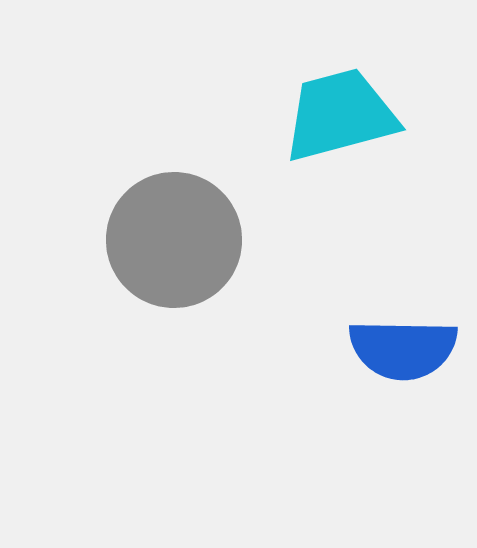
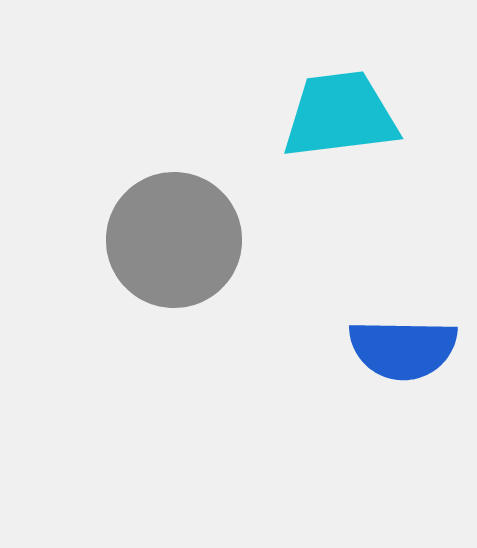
cyan trapezoid: rotated 8 degrees clockwise
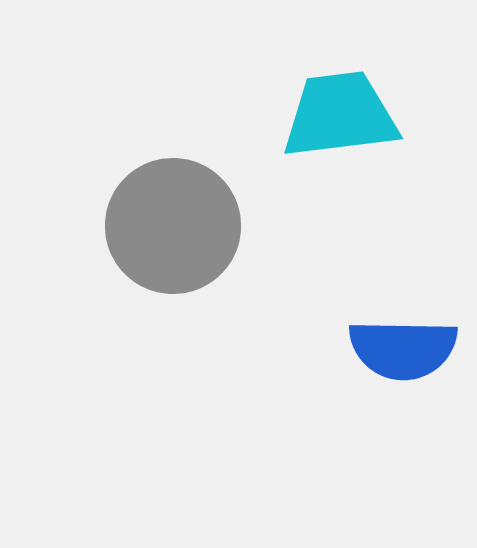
gray circle: moved 1 px left, 14 px up
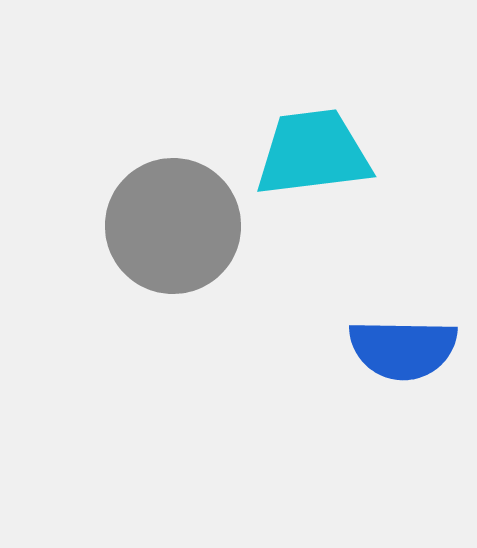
cyan trapezoid: moved 27 px left, 38 px down
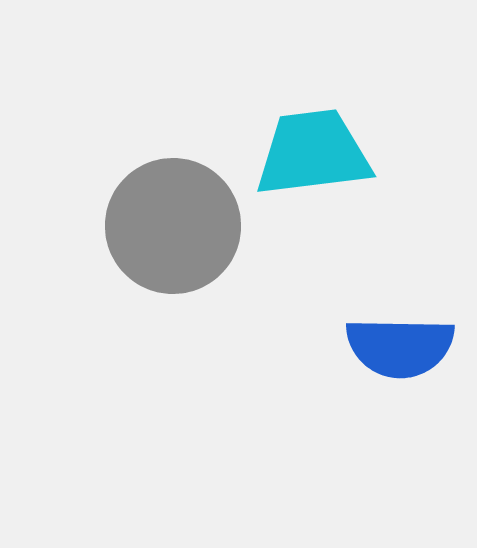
blue semicircle: moved 3 px left, 2 px up
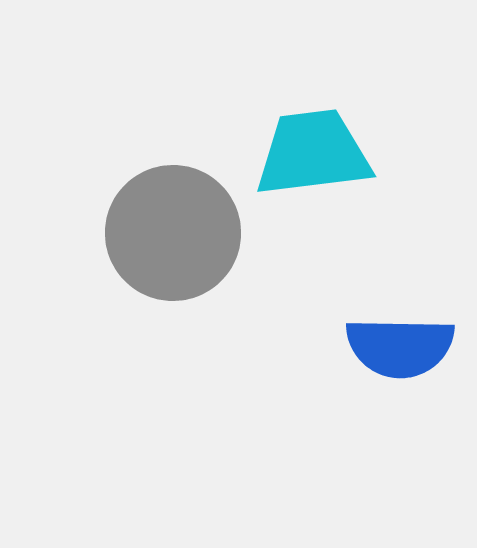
gray circle: moved 7 px down
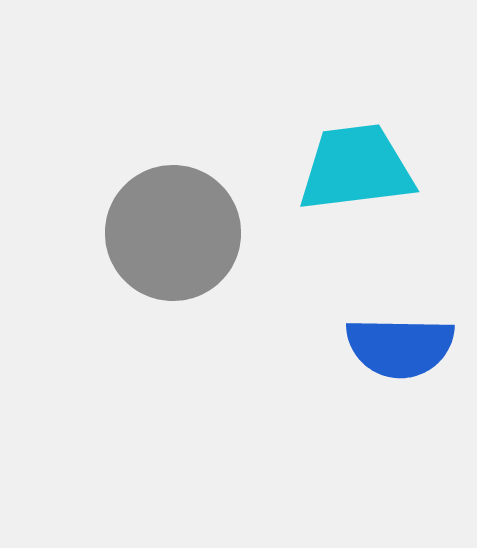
cyan trapezoid: moved 43 px right, 15 px down
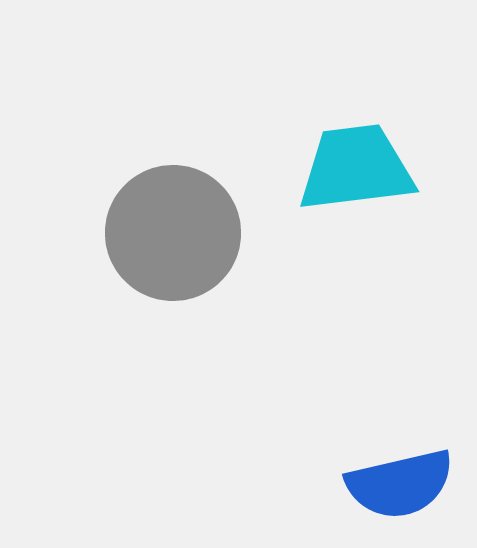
blue semicircle: moved 137 px down; rotated 14 degrees counterclockwise
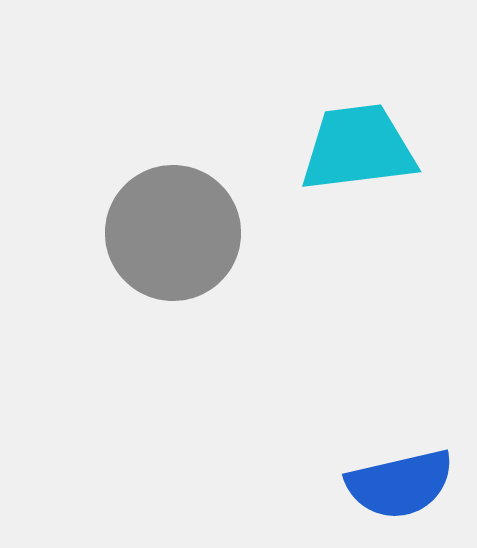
cyan trapezoid: moved 2 px right, 20 px up
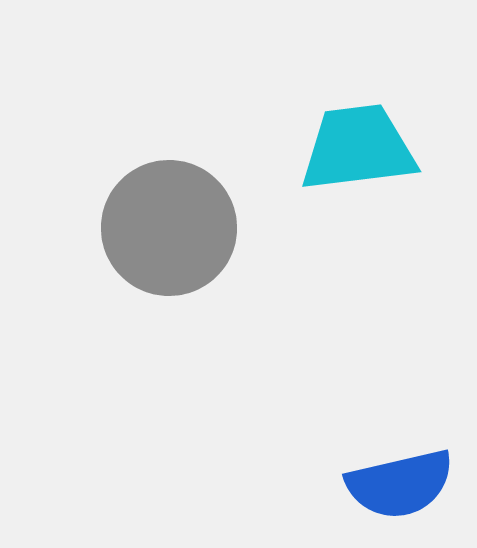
gray circle: moved 4 px left, 5 px up
